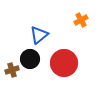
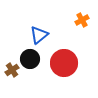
orange cross: moved 1 px right
brown cross: rotated 16 degrees counterclockwise
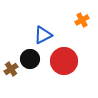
blue triangle: moved 4 px right; rotated 12 degrees clockwise
red circle: moved 2 px up
brown cross: moved 1 px left, 1 px up
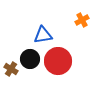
blue triangle: rotated 18 degrees clockwise
red circle: moved 6 px left
brown cross: rotated 24 degrees counterclockwise
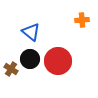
orange cross: rotated 24 degrees clockwise
blue triangle: moved 12 px left, 3 px up; rotated 48 degrees clockwise
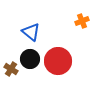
orange cross: moved 1 px down; rotated 16 degrees counterclockwise
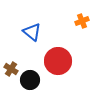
blue triangle: moved 1 px right
black circle: moved 21 px down
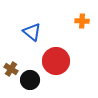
orange cross: rotated 24 degrees clockwise
red circle: moved 2 px left
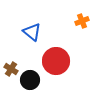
orange cross: rotated 24 degrees counterclockwise
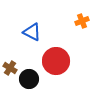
blue triangle: rotated 12 degrees counterclockwise
brown cross: moved 1 px left, 1 px up
black circle: moved 1 px left, 1 px up
